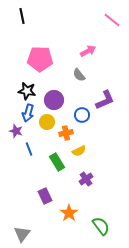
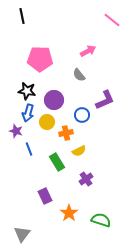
green semicircle: moved 6 px up; rotated 36 degrees counterclockwise
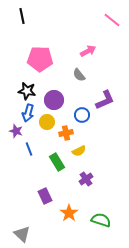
gray triangle: rotated 24 degrees counterclockwise
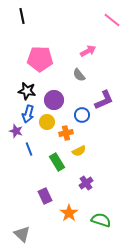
purple L-shape: moved 1 px left
blue arrow: moved 1 px down
purple cross: moved 4 px down
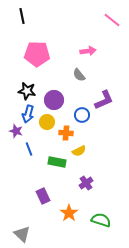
pink arrow: rotated 21 degrees clockwise
pink pentagon: moved 3 px left, 5 px up
orange cross: rotated 16 degrees clockwise
green rectangle: rotated 48 degrees counterclockwise
purple rectangle: moved 2 px left
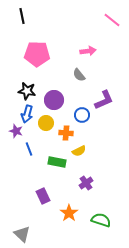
blue arrow: moved 1 px left
yellow circle: moved 1 px left, 1 px down
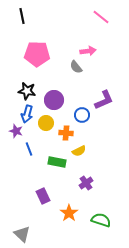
pink line: moved 11 px left, 3 px up
gray semicircle: moved 3 px left, 8 px up
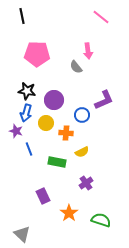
pink arrow: rotated 91 degrees clockwise
blue arrow: moved 1 px left, 1 px up
yellow semicircle: moved 3 px right, 1 px down
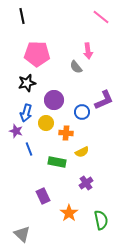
black star: moved 8 px up; rotated 24 degrees counterclockwise
blue circle: moved 3 px up
green semicircle: rotated 60 degrees clockwise
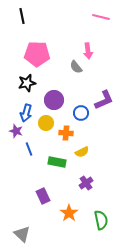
pink line: rotated 24 degrees counterclockwise
blue circle: moved 1 px left, 1 px down
